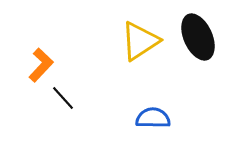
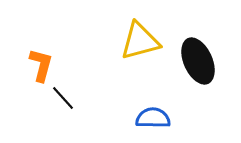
black ellipse: moved 24 px down
yellow triangle: rotated 18 degrees clockwise
orange L-shape: rotated 28 degrees counterclockwise
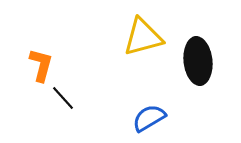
yellow triangle: moved 3 px right, 4 px up
black ellipse: rotated 18 degrees clockwise
blue semicircle: moved 4 px left; rotated 32 degrees counterclockwise
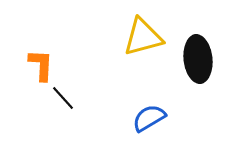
black ellipse: moved 2 px up
orange L-shape: rotated 12 degrees counterclockwise
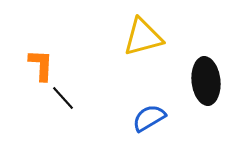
black ellipse: moved 8 px right, 22 px down
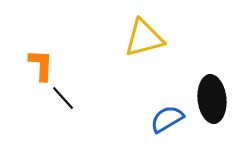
yellow triangle: moved 1 px right, 1 px down
black ellipse: moved 6 px right, 18 px down
blue semicircle: moved 18 px right, 1 px down
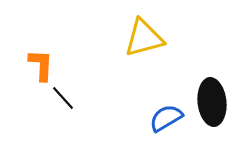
black ellipse: moved 3 px down
blue semicircle: moved 1 px left, 1 px up
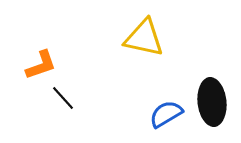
yellow triangle: rotated 27 degrees clockwise
orange L-shape: rotated 68 degrees clockwise
blue semicircle: moved 4 px up
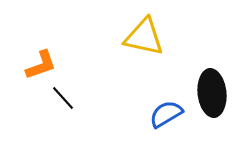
yellow triangle: moved 1 px up
black ellipse: moved 9 px up
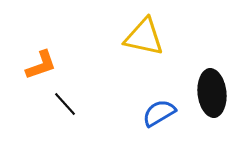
black line: moved 2 px right, 6 px down
blue semicircle: moved 7 px left, 1 px up
